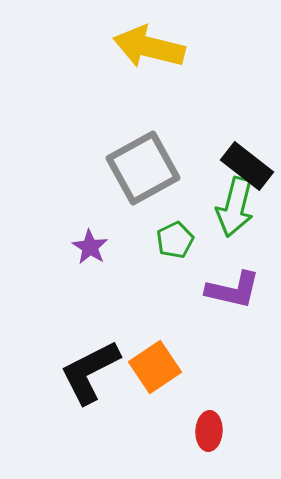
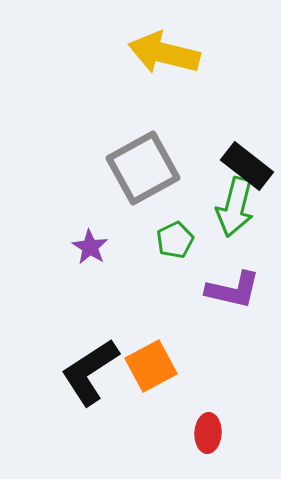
yellow arrow: moved 15 px right, 6 px down
orange square: moved 4 px left, 1 px up; rotated 6 degrees clockwise
black L-shape: rotated 6 degrees counterclockwise
red ellipse: moved 1 px left, 2 px down
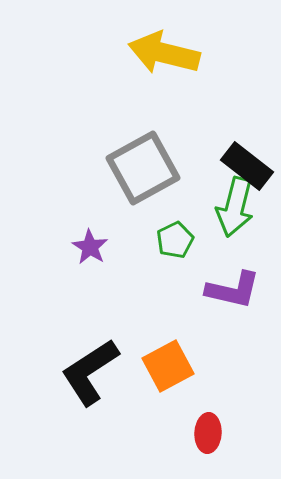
orange square: moved 17 px right
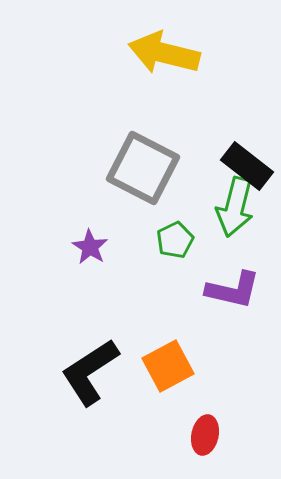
gray square: rotated 34 degrees counterclockwise
red ellipse: moved 3 px left, 2 px down; rotated 9 degrees clockwise
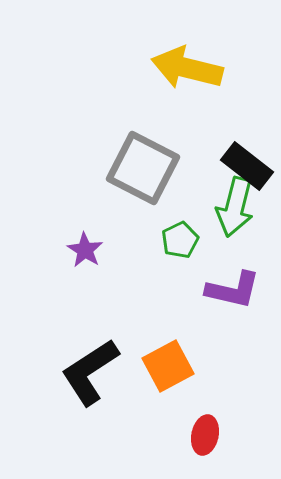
yellow arrow: moved 23 px right, 15 px down
green pentagon: moved 5 px right
purple star: moved 5 px left, 3 px down
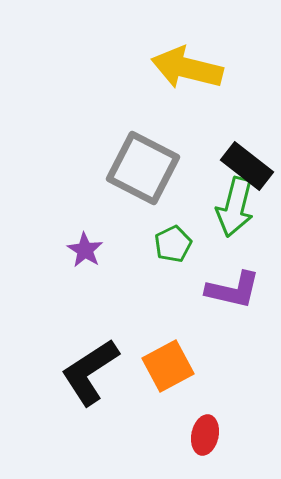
green pentagon: moved 7 px left, 4 px down
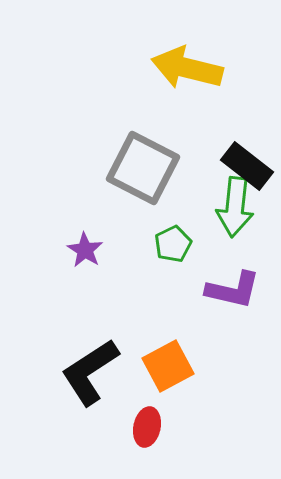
green arrow: rotated 8 degrees counterclockwise
red ellipse: moved 58 px left, 8 px up
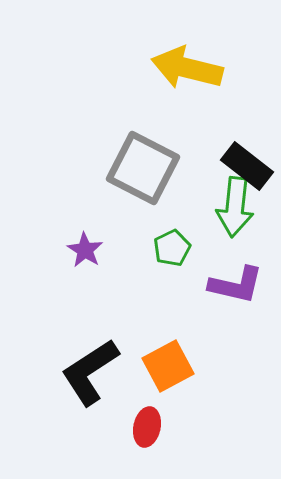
green pentagon: moved 1 px left, 4 px down
purple L-shape: moved 3 px right, 5 px up
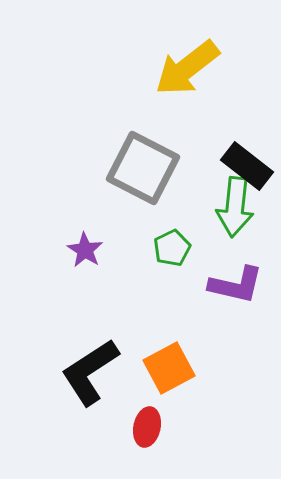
yellow arrow: rotated 52 degrees counterclockwise
orange square: moved 1 px right, 2 px down
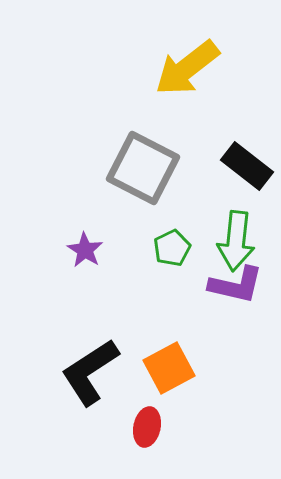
green arrow: moved 1 px right, 34 px down
